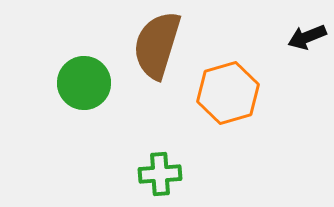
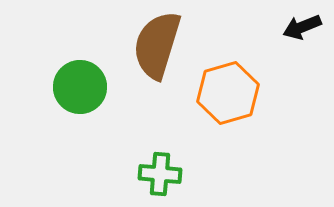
black arrow: moved 5 px left, 10 px up
green circle: moved 4 px left, 4 px down
green cross: rotated 9 degrees clockwise
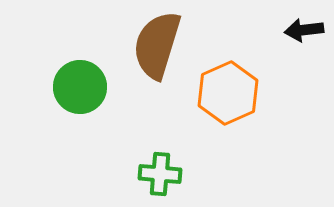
black arrow: moved 2 px right, 3 px down; rotated 15 degrees clockwise
orange hexagon: rotated 8 degrees counterclockwise
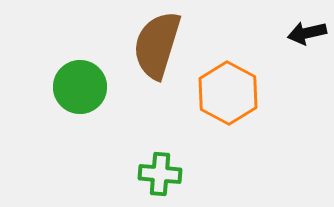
black arrow: moved 3 px right, 3 px down; rotated 6 degrees counterclockwise
orange hexagon: rotated 8 degrees counterclockwise
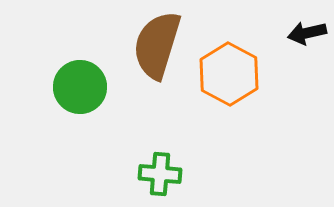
orange hexagon: moved 1 px right, 19 px up
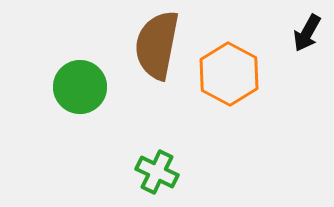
black arrow: rotated 48 degrees counterclockwise
brown semicircle: rotated 6 degrees counterclockwise
green cross: moved 3 px left, 2 px up; rotated 21 degrees clockwise
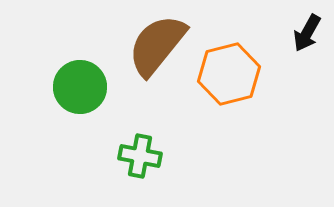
brown semicircle: rotated 28 degrees clockwise
orange hexagon: rotated 18 degrees clockwise
green cross: moved 17 px left, 16 px up; rotated 15 degrees counterclockwise
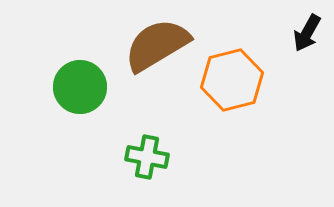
brown semicircle: rotated 20 degrees clockwise
orange hexagon: moved 3 px right, 6 px down
green cross: moved 7 px right, 1 px down
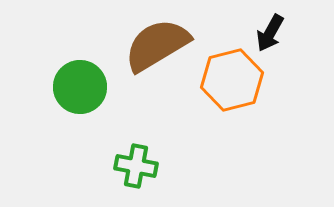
black arrow: moved 37 px left
green cross: moved 11 px left, 9 px down
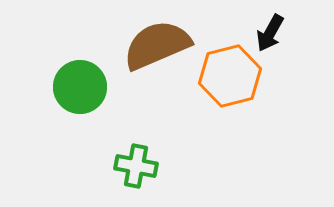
brown semicircle: rotated 8 degrees clockwise
orange hexagon: moved 2 px left, 4 px up
